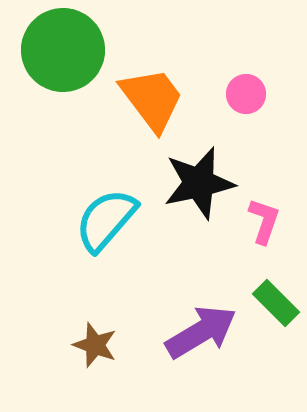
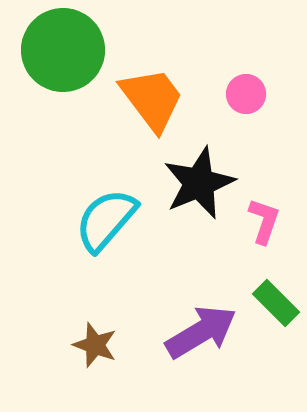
black star: rotated 10 degrees counterclockwise
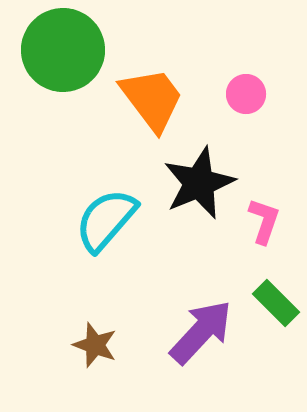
purple arrow: rotated 16 degrees counterclockwise
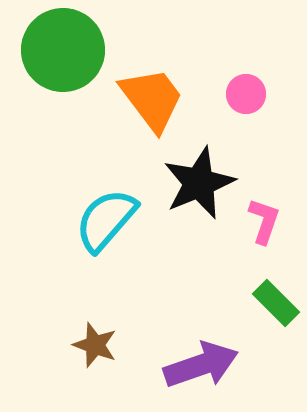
purple arrow: moved 33 px down; rotated 28 degrees clockwise
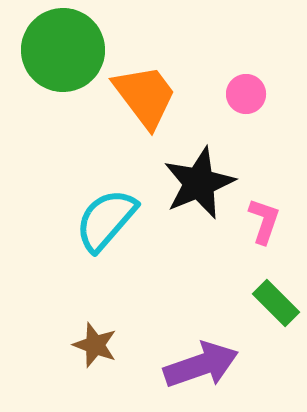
orange trapezoid: moved 7 px left, 3 px up
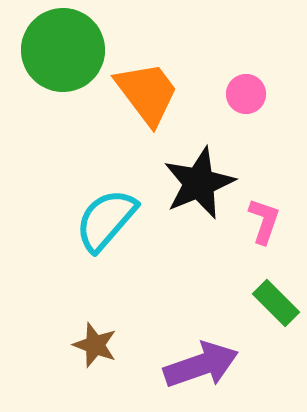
orange trapezoid: moved 2 px right, 3 px up
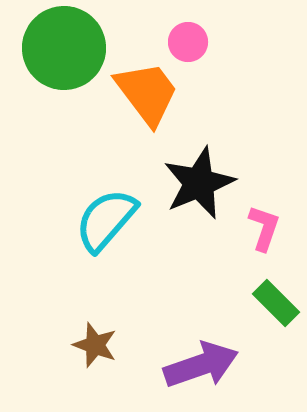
green circle: moved 1 px right, 2 px up
pink circle: moved 58 px left, 52 px up
pink L-shape: moved 7 px down
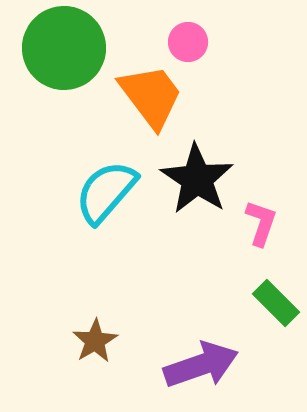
orange trapezoid: moved 4 px right, 3 px down
black star: moved 2 px left, 4 px up; rotated 16 degrees counterclockwise
cyan semicircle: moved 28 px up
pink L-shape: moved 3 px left, 5 px up
brown star: moved 4 px up; rotated 21 degrees clockwise
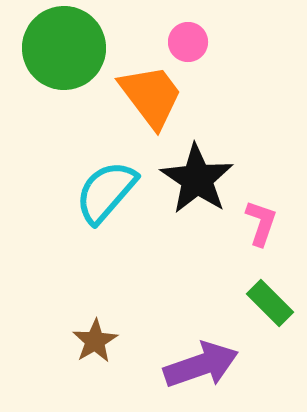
green rectangle: moved 6 px left
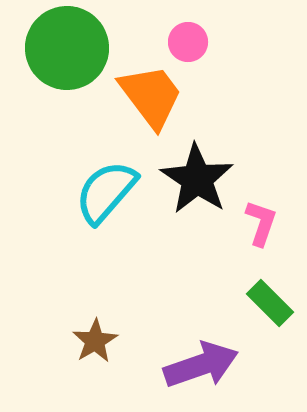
green circle: moved 3 px right
